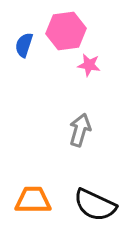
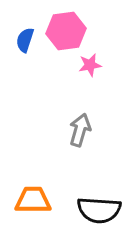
blue semicircle: moved 1 px right, 5 px up
pink star: moved 1 px right; rotated 20 degrees counterclockwise
black semicircle: moved 4 px right, 5 px down; rotated 21 degrees counterclockwise
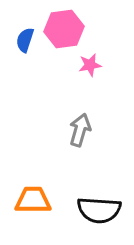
pink hexagon: moved 2 px left, 2 px up
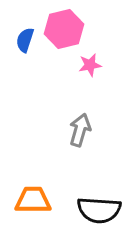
pink hexagon: rotated 6 degrees counterclockwise
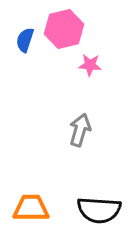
pink star: rotated 15 degrees clockwise
orange trapezoid: moved 2 px left, 8 px down
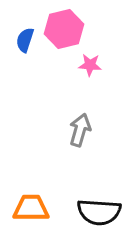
black semicircle: moved 2 px down
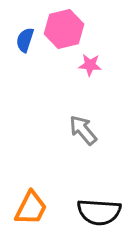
gray arrow: moved 3 px right; rotated 56 degrees counterclockwise
orange trapezoid: rotated 117 degrees clockwise
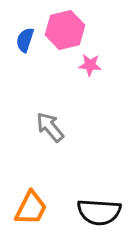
pink hexagon: moved 1 px right, 1 px down
gray arrow: moved 33 px left, 3 px up
